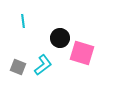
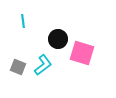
black circle: moved 2 px left, 1 px down
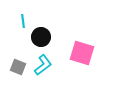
black circle: moved 17 px left, 2 px up
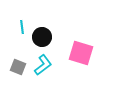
cyan line: moved 1 px left, 6 px down
black circle: moved 1 px right
pink square: moved 1 px left
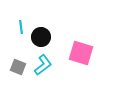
cyan line: moved 1 px left
black circle: moved 1 px left
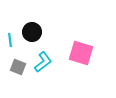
cyan line: moved 11 px left, 13 px down
black circle: moved 9 px left, 5 px up
cyan L-shape: moved 3 px up
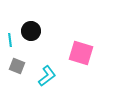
black circle: moved 1 px left, 1 px up
cyan L-shape: moved 4 px right, 14 px down
gray square: moved 1 px left, 1 px up
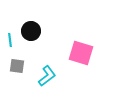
gray square: rotated 14 degrees counterclockwise
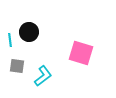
black circle: moved 2 px left, 1 px down
cyan L-shape: moved 4 px left
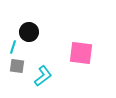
cyan line: moved 3 px right, 7 px down; rotated 24 degrees clockwise
pink square: rotated 10 degrees counterclockwise
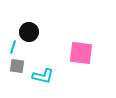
cyan L-shape: rotated 50 degrees clockwise
